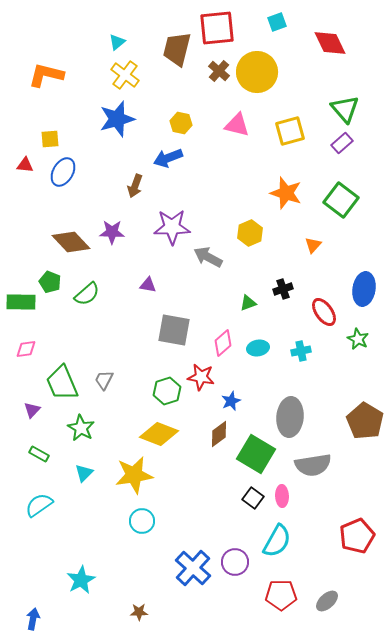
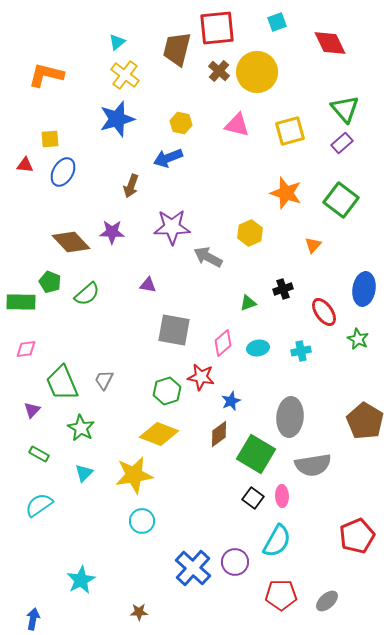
brown arrow at (135, 186): moved 4 px left
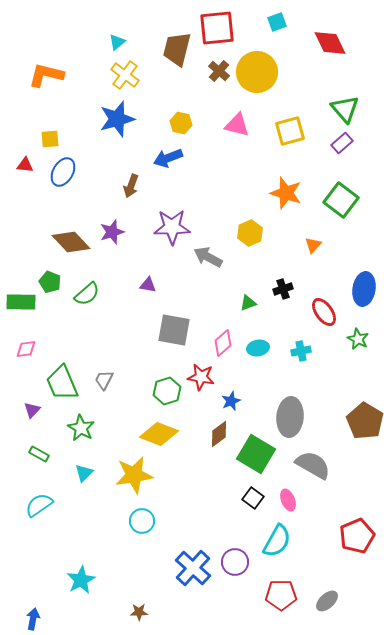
purple star at (112, 232): rotated 20 degrees counterclockwise
gray semicircle at (313, 465): rotated 141 degrees counterclockwise
pink ellipse at (282, 496): moved 6 px right, 4 px down; rotated 20 degrees counterclockwise
